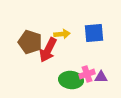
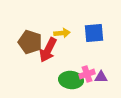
yellow arrow: moved 1 px up
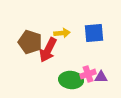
pink cross: moved 1 px right
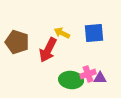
yellow arrow: rotated 147 degrees counterclockwise
brown pentagon: moved 13 px left
purple triangle: moved 1 px left, 1 px down
